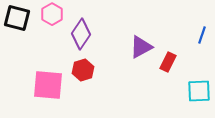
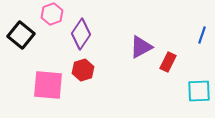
pink hexagon: rotated 10 degrees clockwise
black square: moved 4 px right, 17 px down; rotated 24 degrees clockwise
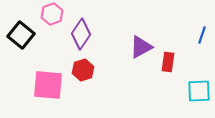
red rectangle: rotated 18 degrees counterclockwise
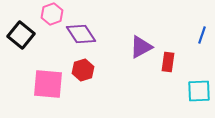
purple diamond: rotated 68 degrees counterclockwise
pink square: moved 1 px up
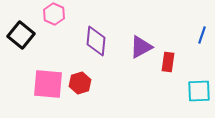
pink hexagon: moved 2 px right; rotated 15 degrees counterclockwise
purple diamond: moved 15 px right, 7 px down; rotated 40 degrees clockwise
red hexagon: moved 3 px left, 13 px down
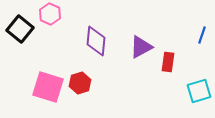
pink hexagon: moved 4 px left
black square: moved 1 px left, 6 px up
pink square: moved 3 px down; rotated 12 degrees clockwise
cyan square: rotated 15 degrees counterclockwise
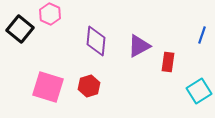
purple triangle: moved 2 px left, 1 px up
red hexagon: moved 9 px right, 3 px down
cyan square: rotated 15 degrees counterclockwise
